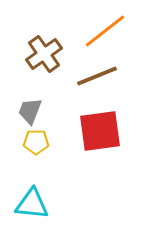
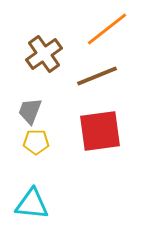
orange line: moved 2 px right, 2 px up
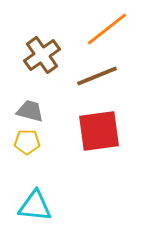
brown cross: moved 2 px left, 1 px down
gray trapezoid: rotated 84 degrees clockwise
red square: moved 1 px left
yellow pentagon: moved 9 px left
cyan triangle: moved 3 px right, 2 px down
